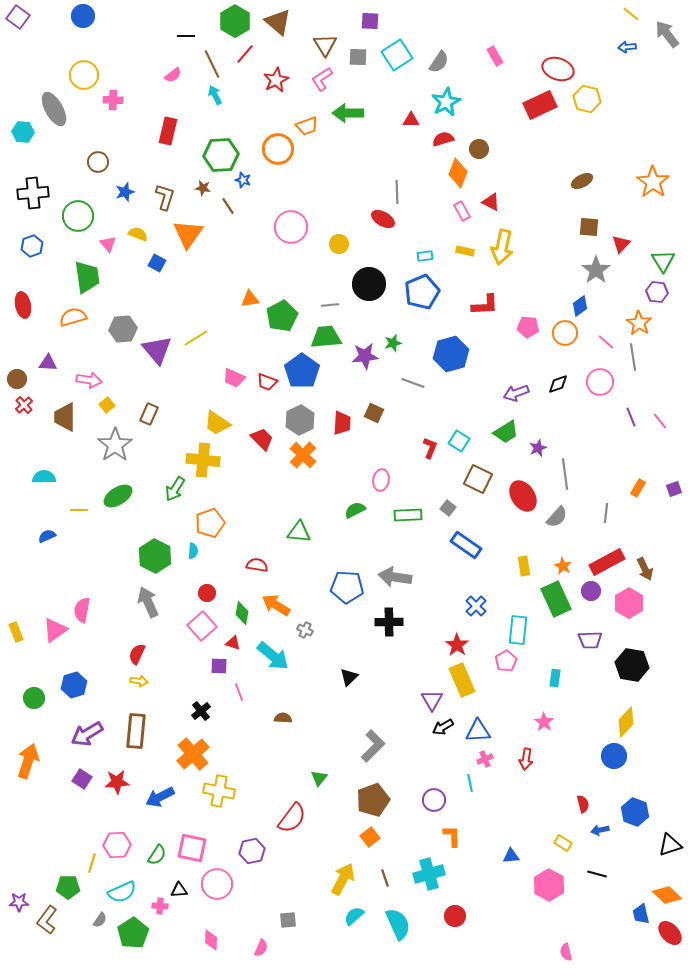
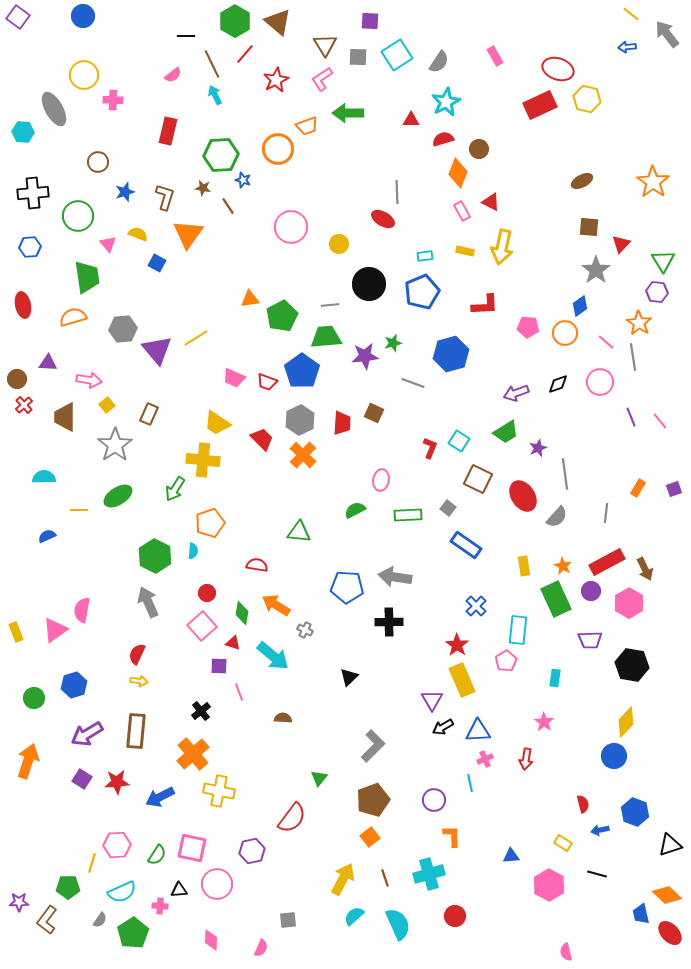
blue hexagon at (32, 246): moved 2 px left, 1 px down; rotated 15 degrees clockwise
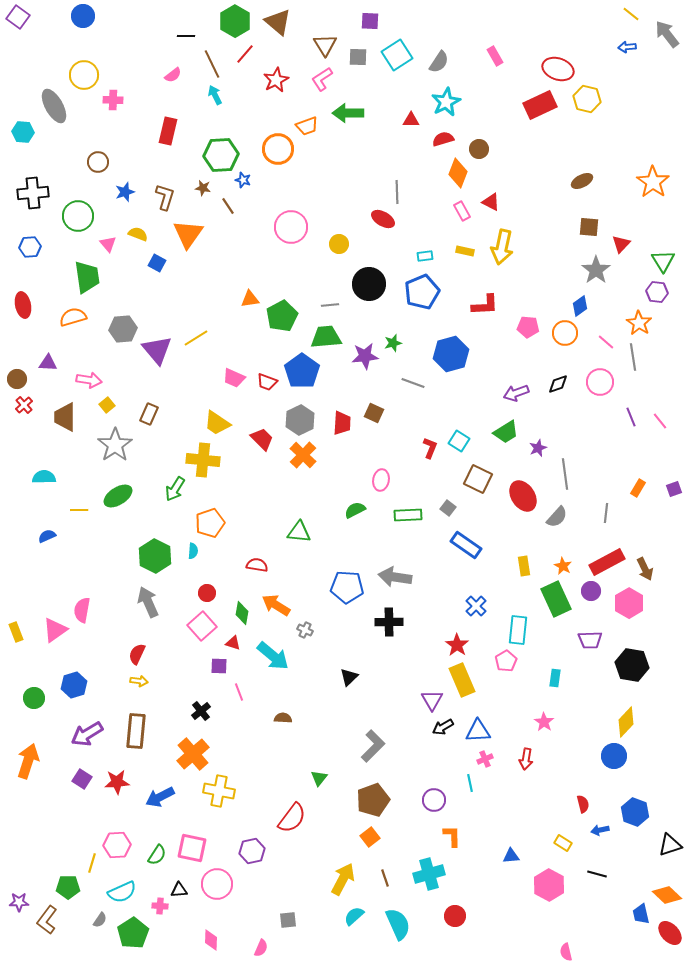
gray ellipse at (54, 109): moved 3 px up
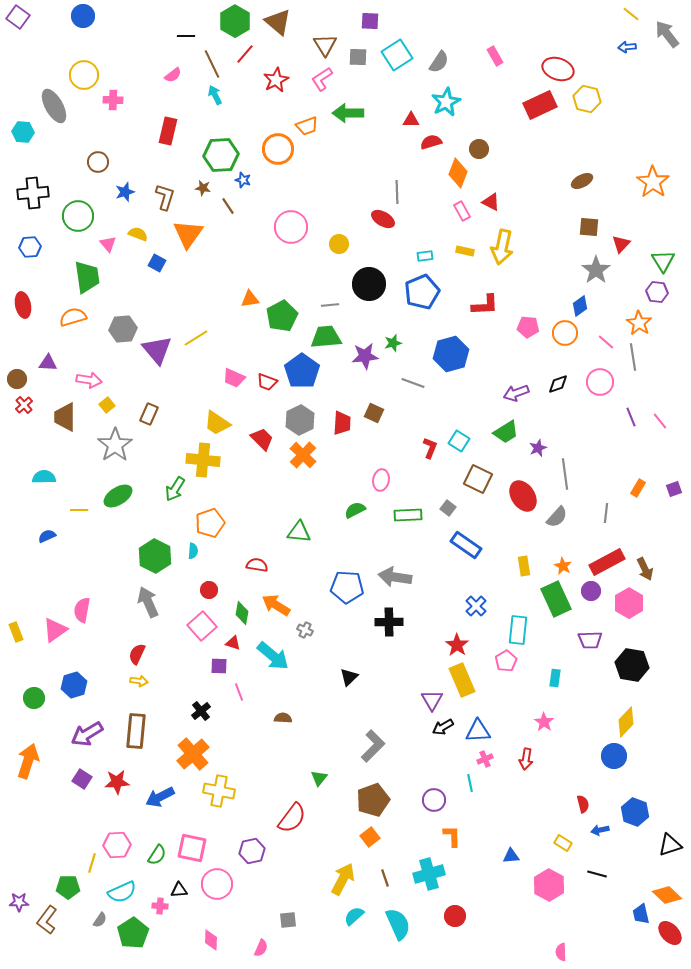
red semicircle at (443, 139): moved 12 px left, 3 px down
red circle at (207, 593): moved 2 px right, 3 px up
pink semicircle at (566, 952): moved 5 px left; rotated 12 degrees clockwise
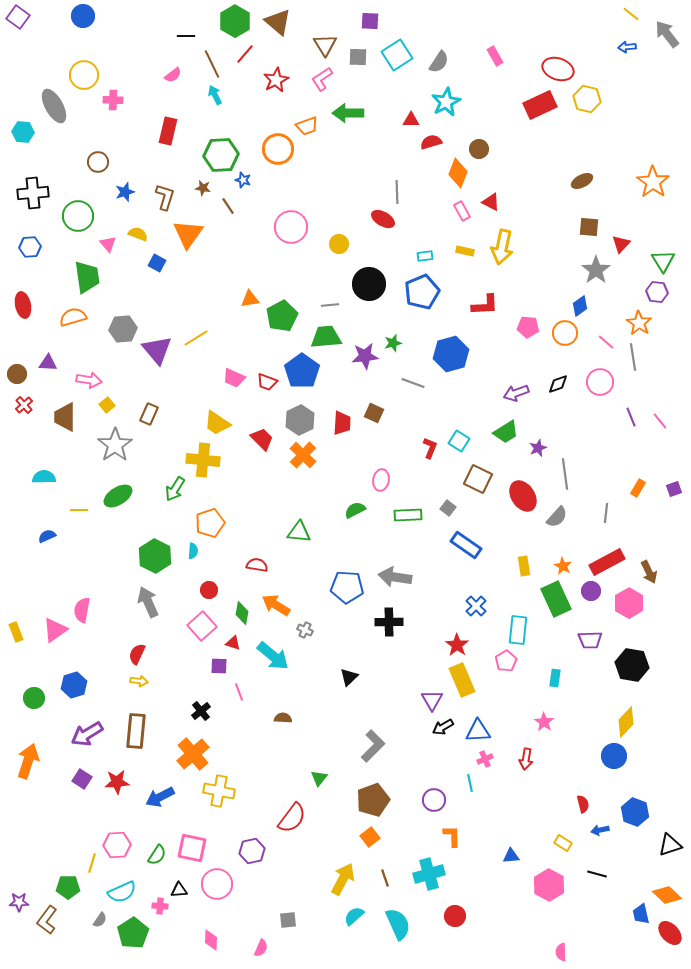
brown circle at (17, 379): moved 5 px up
brown arrow at (645, 569): moved 4 px right, 3 px down
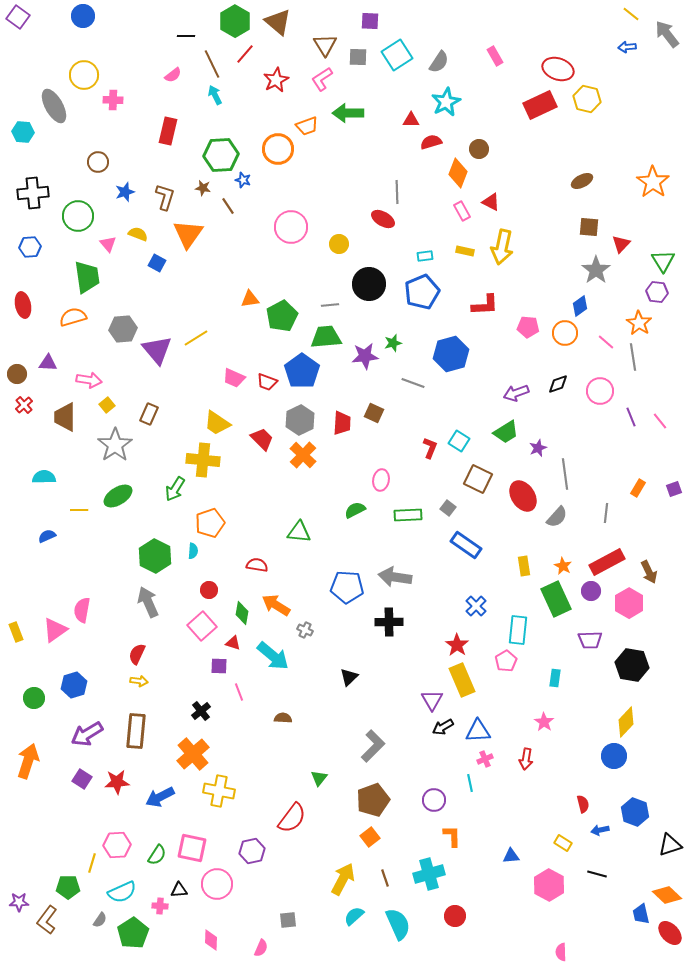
pink circle at (600, 382): moved 9 px down
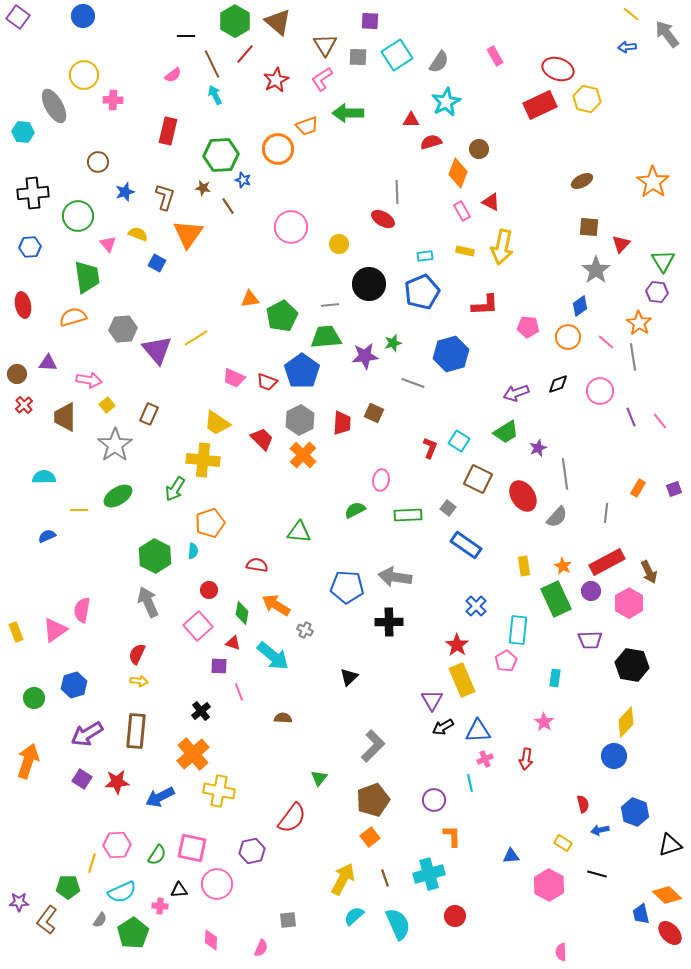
orange circle at (565, 333): moved 3 px right, 4 px down
pink square at (202, 626): moved 4 px left
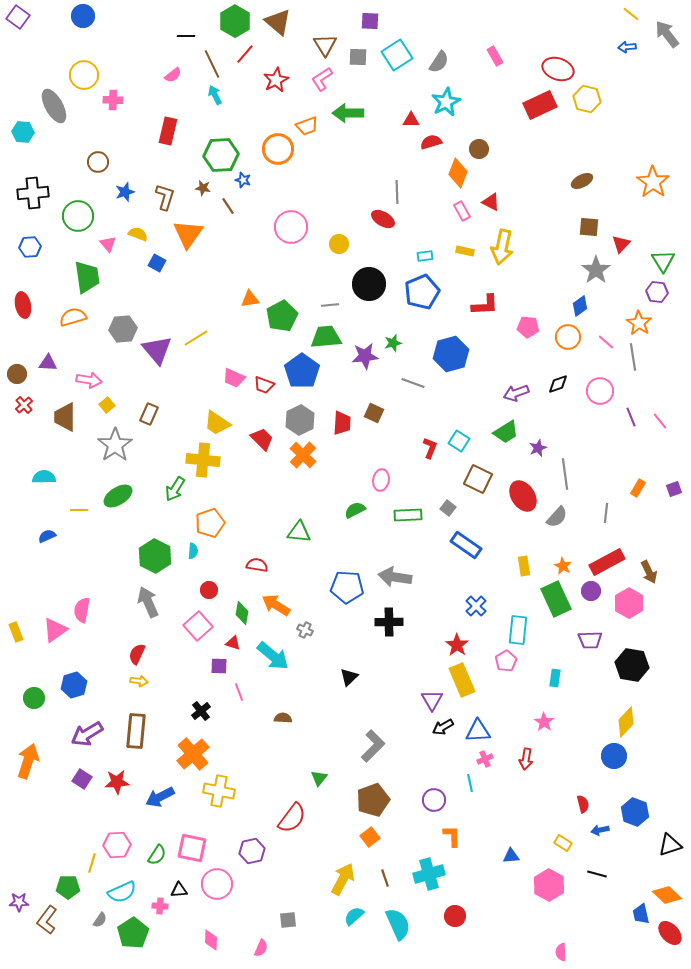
red trapezoid at (267, 382): moved 3 px left, 3 px down
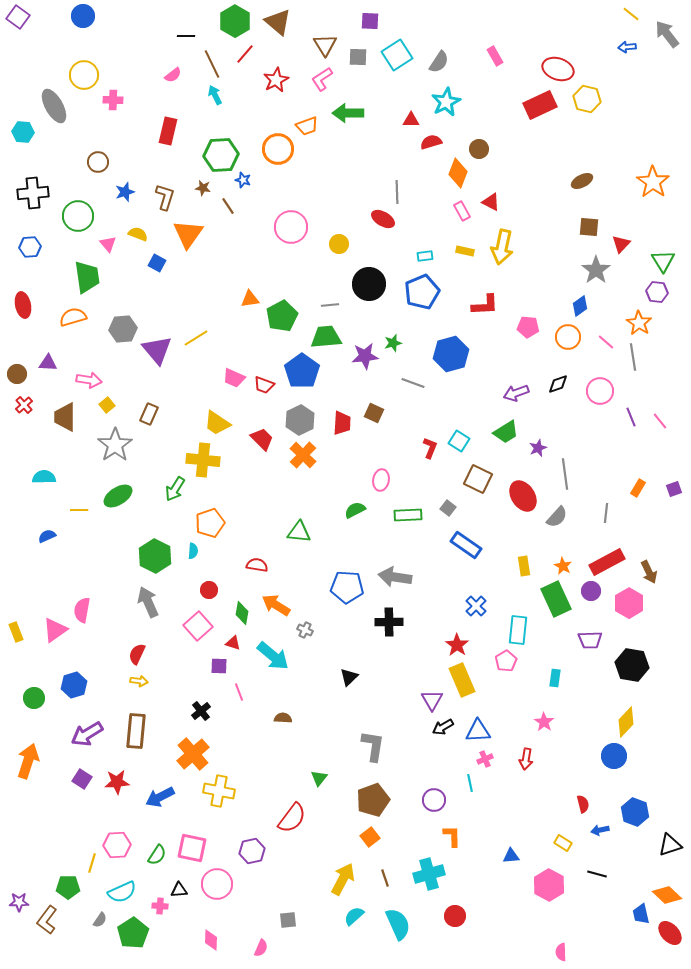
gray L-shape at (373, 746): rotated 36 degrees counterclockwise
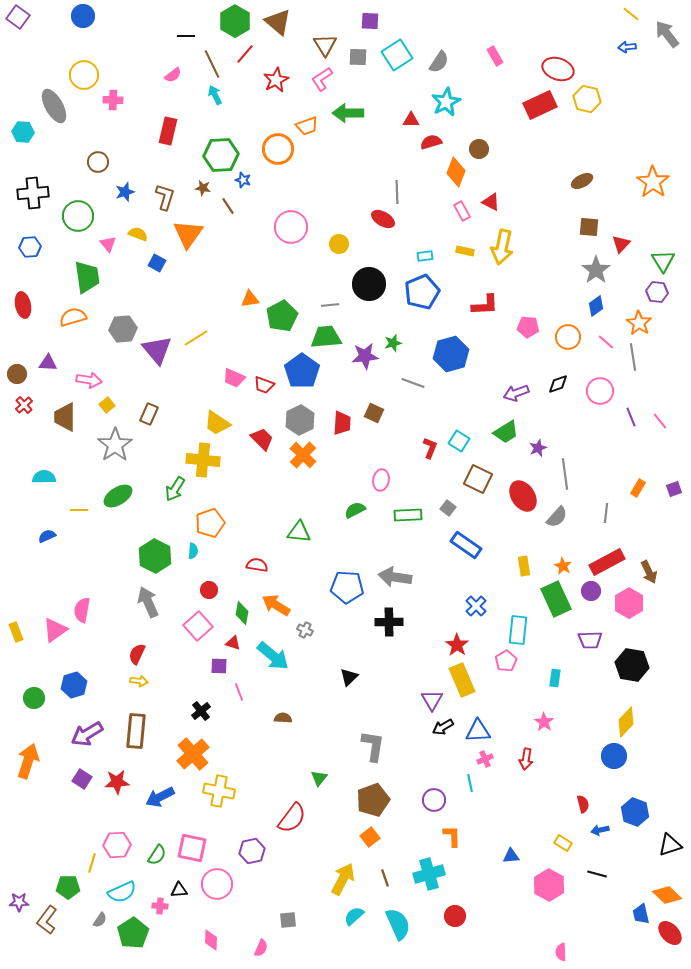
orange diamond at (458, 173): moved 2 px left, 1 px up
blue diamond at (580, 306): moved 16 px right
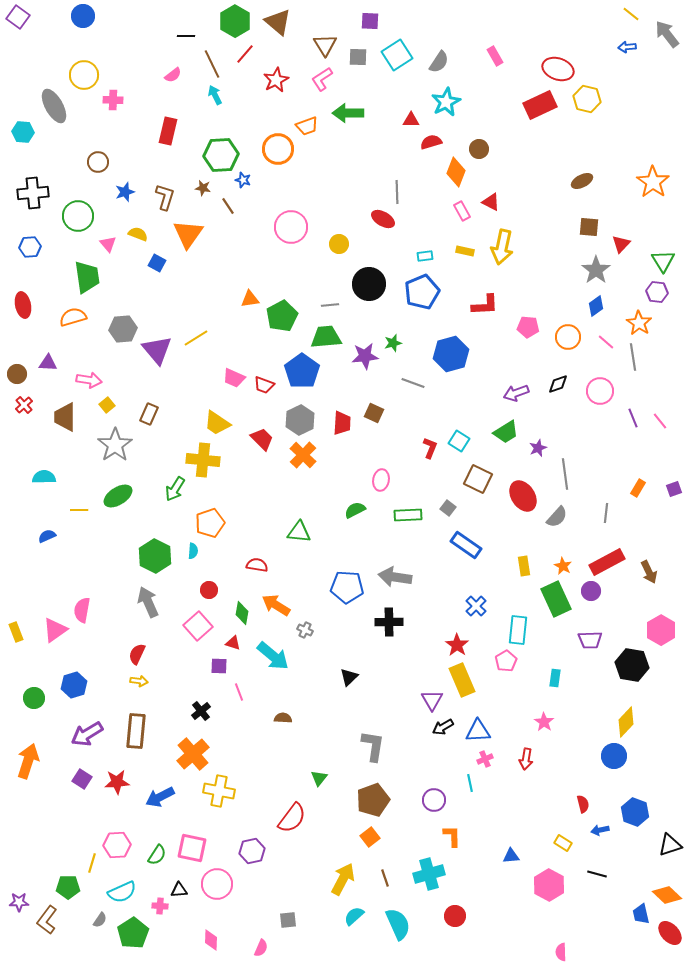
purple line at (631, 417): moved 2 px right, 1 px down
pink hexagon at (629, 603): moved 32 px right, 27 px down
